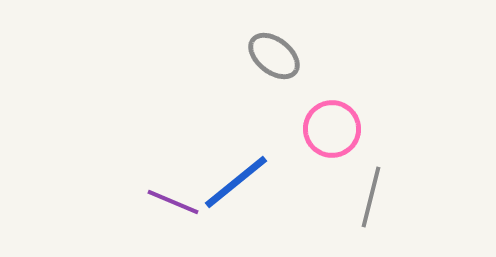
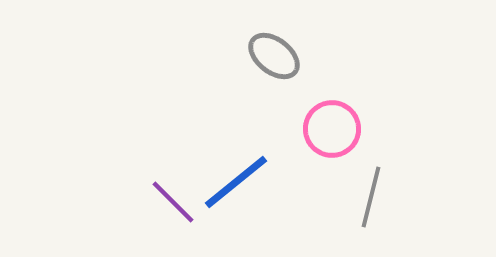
purple line: rotated 22 degrees clockwise
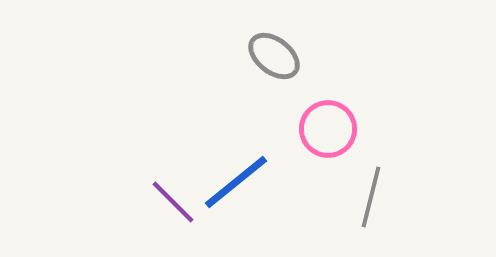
pink circle: moved 4 px left
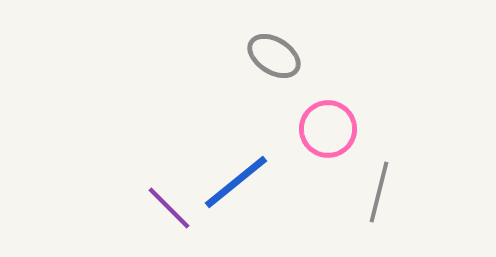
gray ellipse: rotated 6 degrees counterclockwise
gray line: moved 8 px right, 5 px up
purple line: moved 4 px left, 6 px down
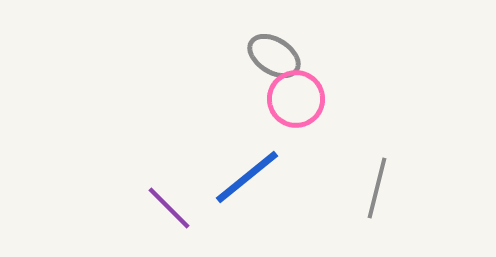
pink circle: moved 32 px left, 30 px up
blue line: moved 11 px right, 5 px up
gray line: moved 2 px left, 4 px up
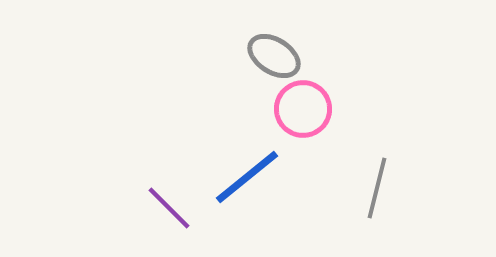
pink circle: moved 7 px right, 10 px down
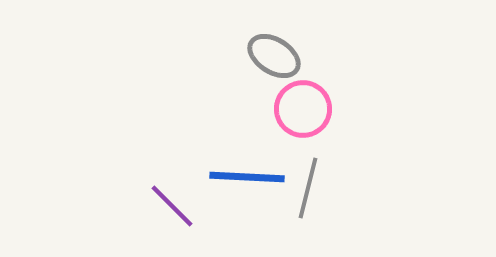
blue line: rotated 42 degrees clockwise
gray line: moved 69 px left
purple line: moved 3 px right, 2 px up
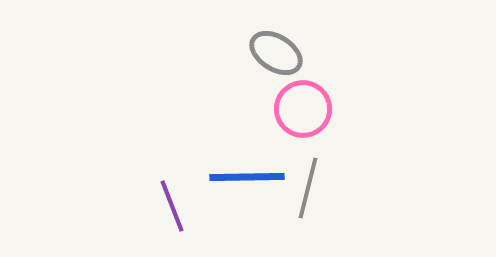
gray ellipse: moved 2 px right, 3 px up
blue line: rotated 4 degrees counterclockwise
purple line: rotated 24 degrees clockwise
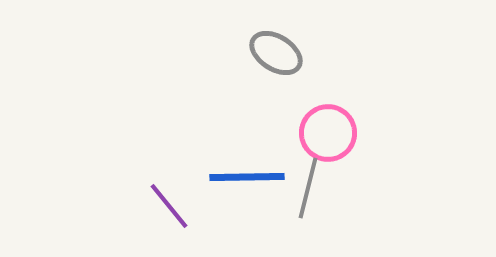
pink circle: moved 25 px right, 24 px down
purple line: moved 3 px left; rotated 18 degrees counterclockwise
